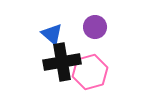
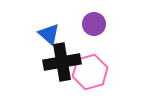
purple circle: moved 1 px left, 3 px up
blue triangle: moved 3 px left
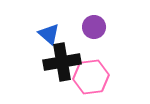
purple circle: moved 3 px down
pink hexagon: moved 1 px right, 5 px down; rotated 8 degrees clockwise
